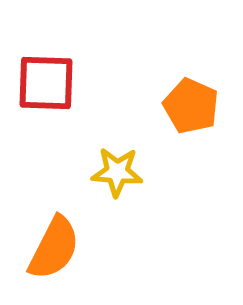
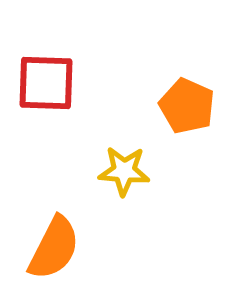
orange pentagon: moved 4 px left
yellow star: moved 7 px right, 1 px up
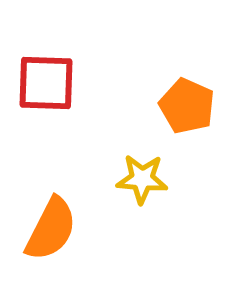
yellow star: moved 18 px right, 8 px down
orange semicircle: moved 3 px left, 19 px up
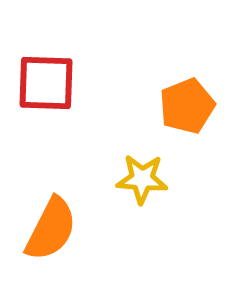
orange pentagon: rotated 26 degrees clockwise
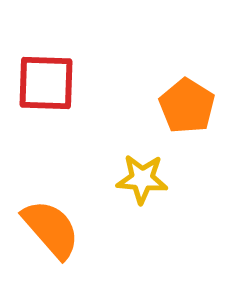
orange pentagon: rotated 18 degrees counterclockwise
orange semicircle: rotated 68 degrees counterclockwise
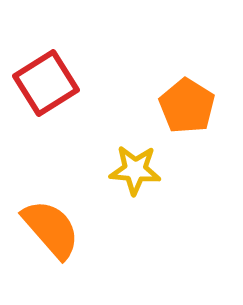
red square: rotated 34 degrees counterclockwise
yellow star: moved 7 px left, 9 px up
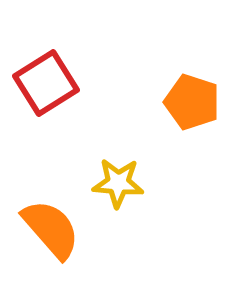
orange pentagon: moved 5 px right, 4 px up; rotated 14 degrees counterclockwise
yellow star: moved 17 px left, 13 px down
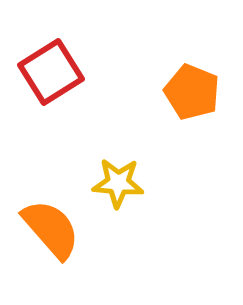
red square: moved 5 px right, 11 px up
orange pentagon: moved 10 px up; rotated 4 degrees clockwise
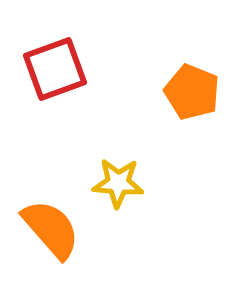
red square: moved 4 px right, 3 px up; rotated 12 degrees clockwise
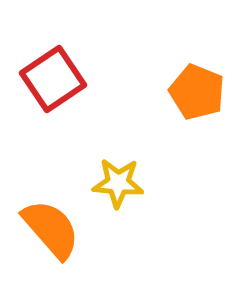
red square: moved 2 px left, 10 px down; rotated 14 degrees counterclockwise
orange pentagon: moved 5 px right
